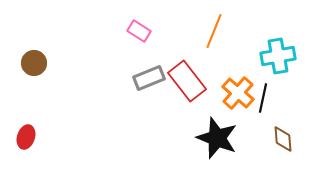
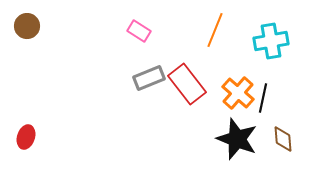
orange line: moved 1 px right, 1 px up
cyan cross: moved 7 px left, 15 px up
brown circle: moved 7 px left, 37 px up
red rectangle: moved 3 px down
black star: moved 20 px right, 1 px down
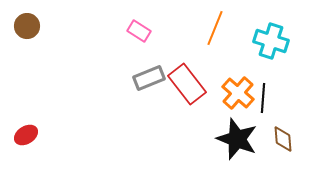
orange line: moved 2 px up
cyan cross: rotated 28 degrees clockwise
black line: rotated 8 degrees counterclockwise
red ellipse: moved 2 px up; rotated 40 degrees clockwise
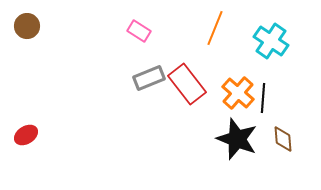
cyan cross: rotated 16 degrees clockwise
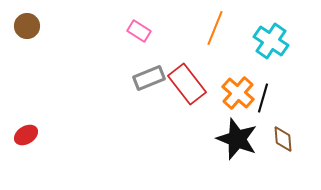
black line: rotated 12 degrees clockwise
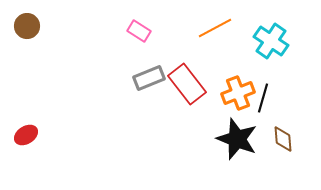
orange line: rotated 40 degrees clockwise
orange cross: rotated 28 degrees clockwise
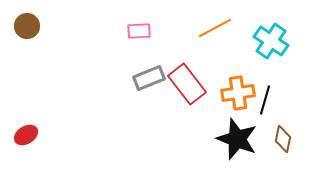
pink rectangle: rotated 35 degrees counterclockwise
orange cross: rotated 12 degrees clockwise
black line: moved 2 px right, 2 px down
brown diamond: rotated 16 degrees clockwise
